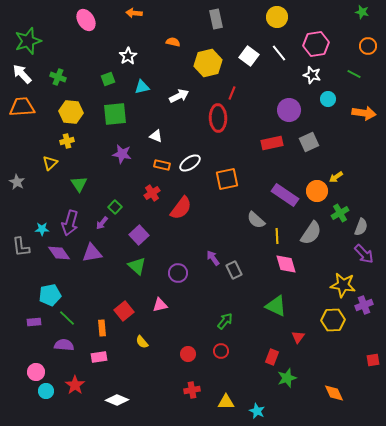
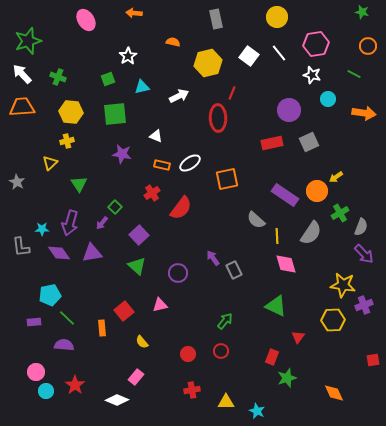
pink rectangle at (99, 357): moved 37 px right, 20 px down; rotated 42 degrees counterclockwise
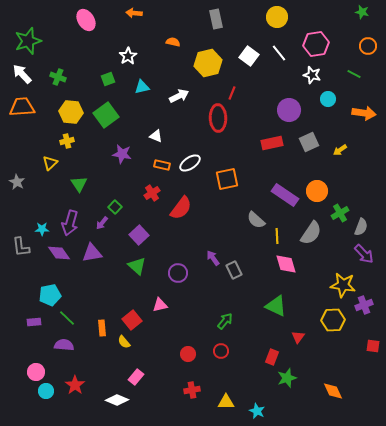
green square at (115, 114): moved 9 px left, 1 px down; rotated 30 degrees counterclockwise
yellow arrow at (336, 177): moved 4 px right, 27 px up
red square at (124, 311): moved 8 px right, 9 px down
yellow semicircle at (142, 342): moved 18 px left
red square at (373, 360): moved 14 px up; rotated 16 degrees clockwise
orange diamond at (334, 393): moved 1 px left, 2 px up
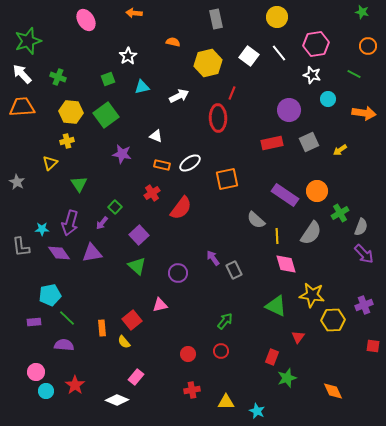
yellow star at (343, 285): moved 31 px left, 10 px down
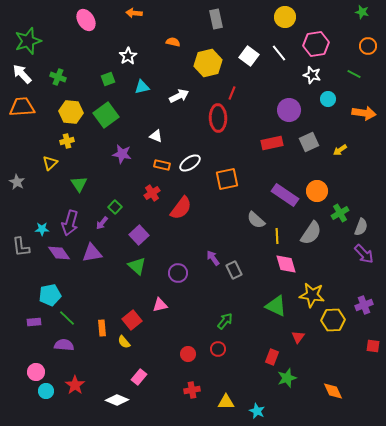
yellow circle at (277, 17): moved 8 px right
red circle at (221, 351): moved 3 px left, 2 px up
pink rectangle at (136, 377): moved 3 px right
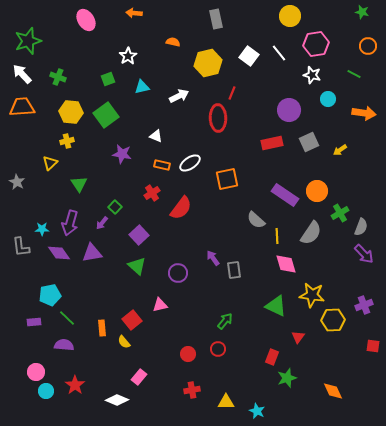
yellow circle at (285, 17): moved 5 px right, 1 px up
gray rectangle at (234, 270): rotated 18 degrees clockwise
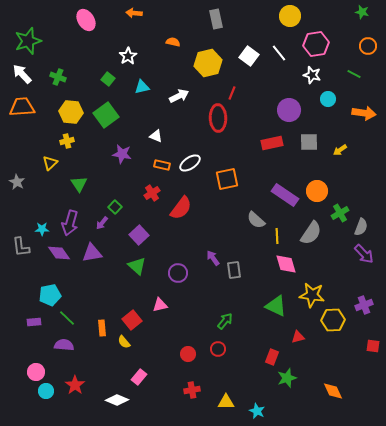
green square at (108, 79): rotated 32 degrees counterclockwise
gray square at (309, 142): rotated 24 degrees clockwise
red triangle at (298, 337): rotated 40 degrees clockwise
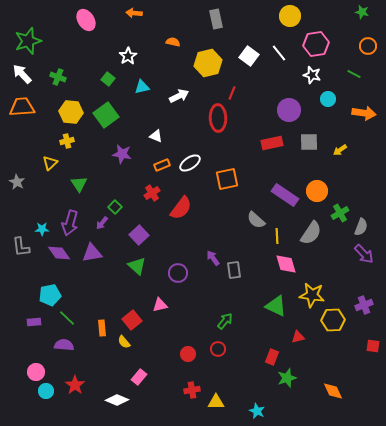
orange rectangle at (162, 165): rotated 35 degrees counterclockwise
yellow triangle at (226, 402): moved 10 px left
